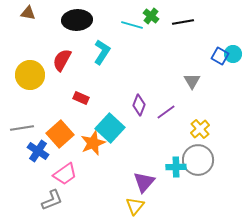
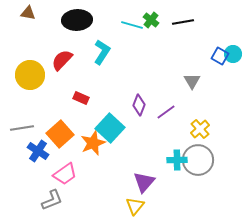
green cross: moved 4 px down
red semicircle: rotated 15 degrees clockwise
cyan cross: moved 1 px right, 7 px up
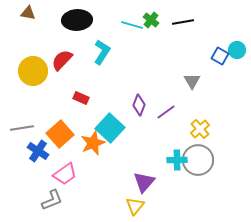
cyan circle: moved 4 px right, 4 px up
yellow circle: moved 3 px right, 4 px up
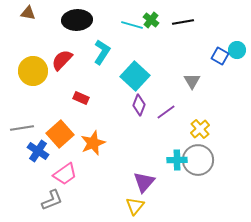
cyan square: moved 25 px right, 52 px up
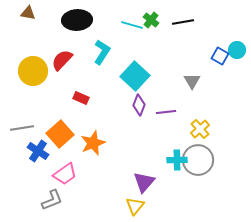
purple line: rotated 30 degrees clockwise
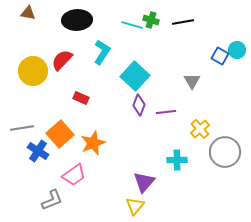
green cross: rotated 21 degrees counterclockwise
gray circle: moved 27 px right, 8 px up
pink trapezoid: moved 9 px right, 1 px down
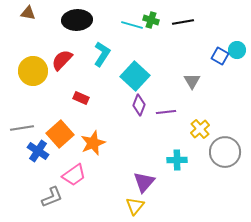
cyan L-shape: moved 2 px down
gray L-shape: moved 3 px up
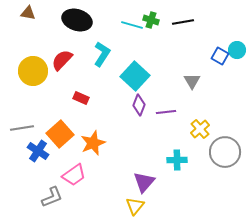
black ellipse: rotated 20 degrees clockwise
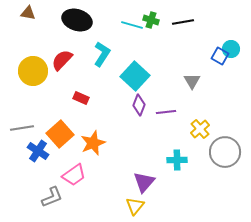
cyan circle: moved 6 px left, 1 px up
